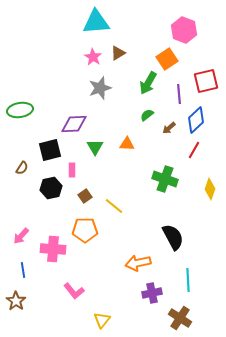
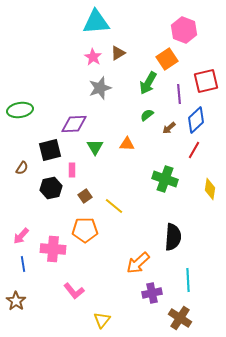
yellow diamond: rotated 10 degrees counterclockwise
black semicircle: rotated 32 degrees clockwise
orange arrow: rotated 30 degrees counterclockwise
blue line: moved 6 px up
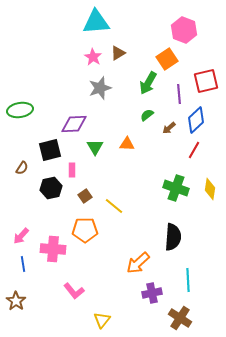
green cross: moved 11 px right, 9 px down
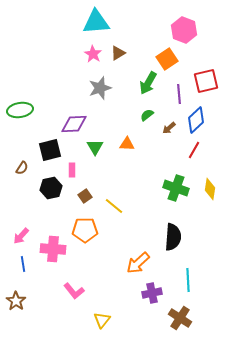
pink star: moved 3 px up
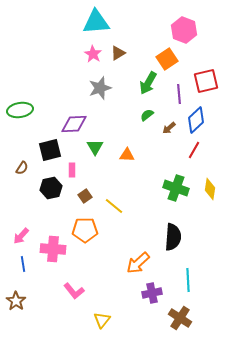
orange triangle: moved 11 px down
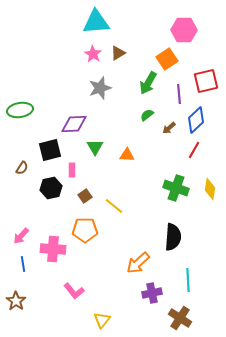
pink hexagon: rotated 20 degrees counterclockwise
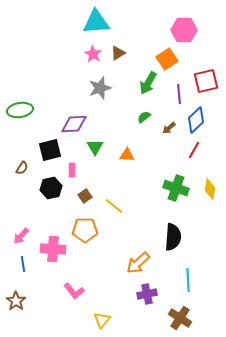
green semicircle: moved 3 px left, 2 px down
purple cross: moved 5 px left, 1 px down
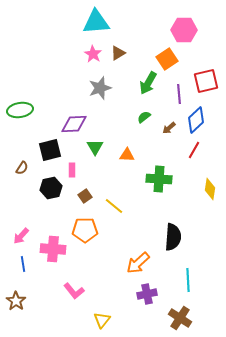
green cross: moved 17 px left, 9 px up; rotated 15 degrees counterclockwise
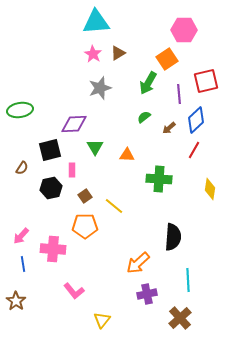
orange pentagon: moved 4 px up
brown cross: rotated 15 degrees clockwise
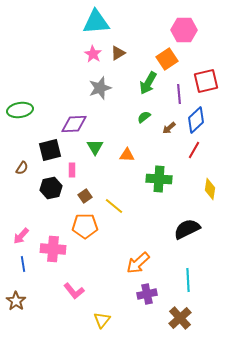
black semicircle: moved 14 px right, 8 px up; rotated 120 degrees counterclockwise
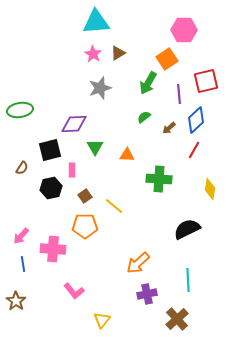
brown cross: moved 3 px left, 1 px down
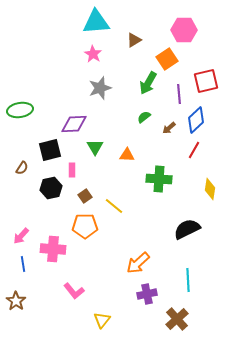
brown triangle: moved 16 px right, 13 px up
